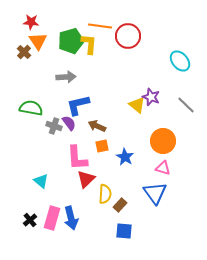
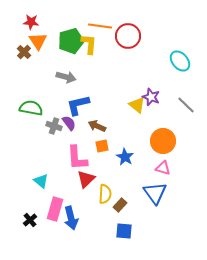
gray arrow: rotated 18 degrees clockwise
pink rectangle: moved 3 px right, 9 px up
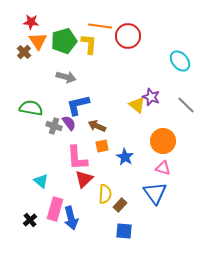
green pentagon: moved 7 px left
red triangle: moved 2 px left
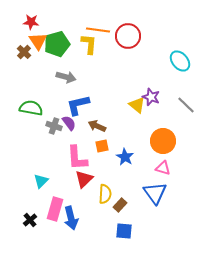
orange line: moved 2 px left, 4 px down
green pentagon: moved 7 px left, 3 px down
cyan triangle: rotated 35 degrees clockwise
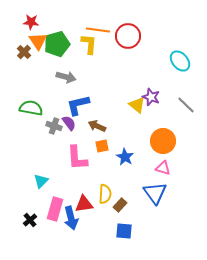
red triangle: moved 25 px down; rotated 36 degrees clockwise
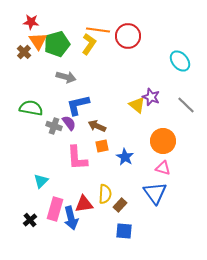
yellow L-shape: rotated 30 degrees clockwise
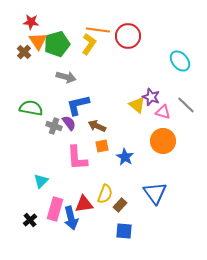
pink triangle: moved 56 px up
yellow semicircle: rotated 18 degrees clockwise
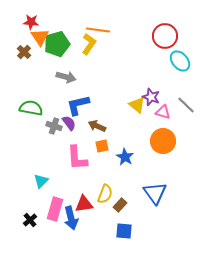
red circle: moved 37 px right
orange triangle: moved 2 px right, 4 px up
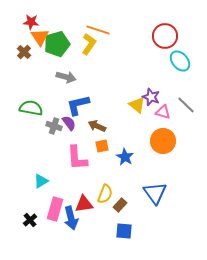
orange line: rotated 10 degrees clockwise
cyan triangle: rotated 14 degrees clockwise
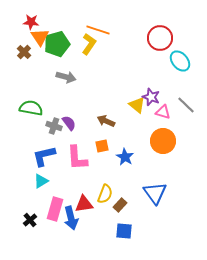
red circle: moved 5 px left, 2 px down
blue L-shape: moved 34 px left, 51 px down
brown arrow: moved 9 px right, 5 px up
